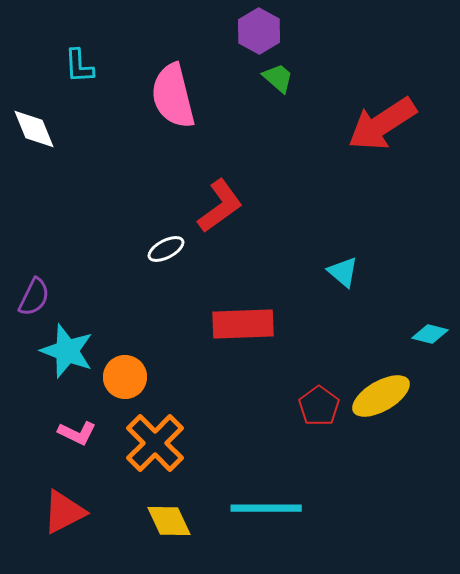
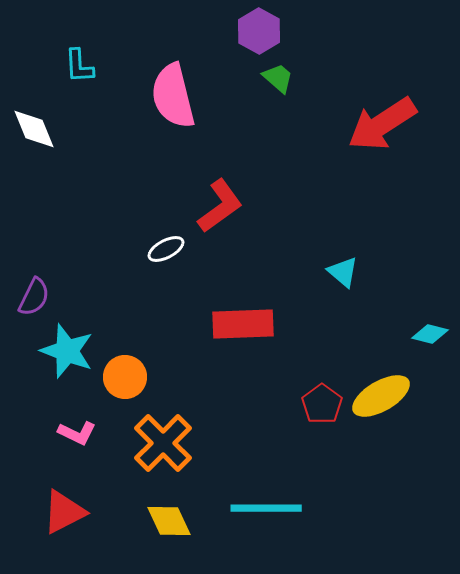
red pentagon: moved 3 px right, 2 px up
orange cross: moved 8 px right
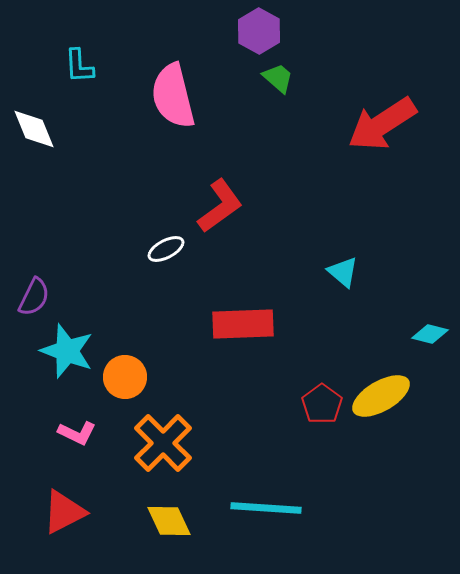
cyan line: rotated 4 degrees clockwise
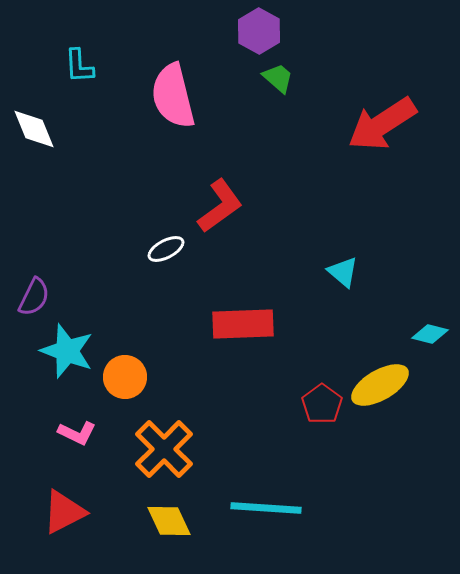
yellow ellipse: moved 1 px left, 11 px up
orange cross: moved 1 px right, 6 px down
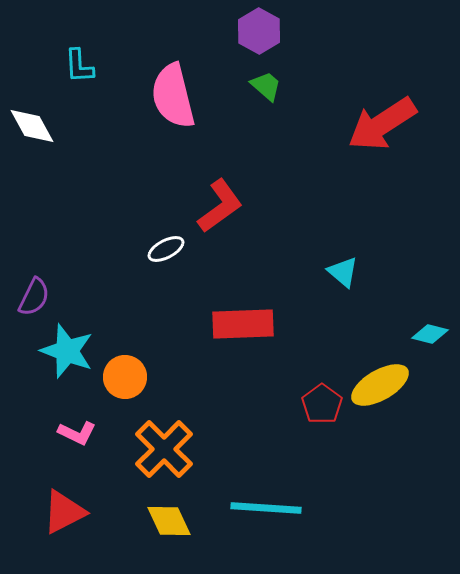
green trapezoid: moved 12 px left, 8 px down
white diamond: moved 2 px left, 3 px up; rotated 6 degrees counterclockwise
